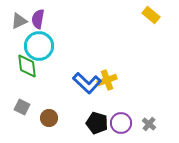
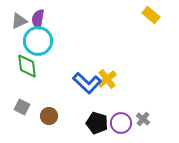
cyan circle: moved 1 px left, 5 px up
yellow cross: moved 1 px up; rotated 18 degrees counterclockwise
brown circle: moved 2 px up
gray cross: moved 6 px left, 5 px up
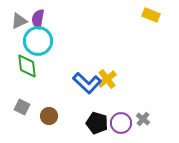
yellow rectangle: rotated 18 degrees counterclockwise
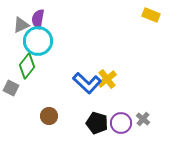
gray triangle: moved 2 px right, 4 px down
green diamond: rotated 45 degrees clockwise
gray square: moved 11 px left, 19 px up
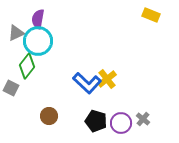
gray triangle: moved 5 px left, 8 px down
black pentagon: moved 1 px left, 2 px up
